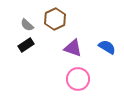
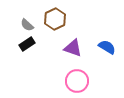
black rectangle: moved 1 px right, 1 px up
pink circle: moved 1 px left, 2 px down
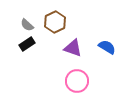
brown hexagon: moved 3 px down
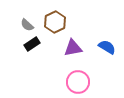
black rectangle: moved 5 px right
purple triangle: rotated 30 degrees counterclockwise
pink circle: moved 1 px right, 1 px down
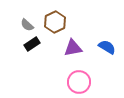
pink circle: moved 1 px right
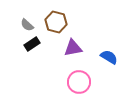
brown hexagon: moved 1 px right; rotated 20 degrees counterclockwise
blue semicircle: moved 2 px right, 10 px down
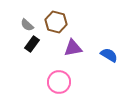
black rectangle: rotated 21 degrees counterclockwise
blue semicircle: moved 2 px up
pink circle: moved 20 px left
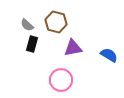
black rectangle: rotated 21 degrees counterclockwise
pink circle: moved 2 px right, 2 px up
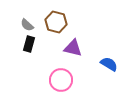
black rectangle: moved 3 px left
purple triangle: rotated 24 degrees clockwise
blue semicircle: moved 9 px down
